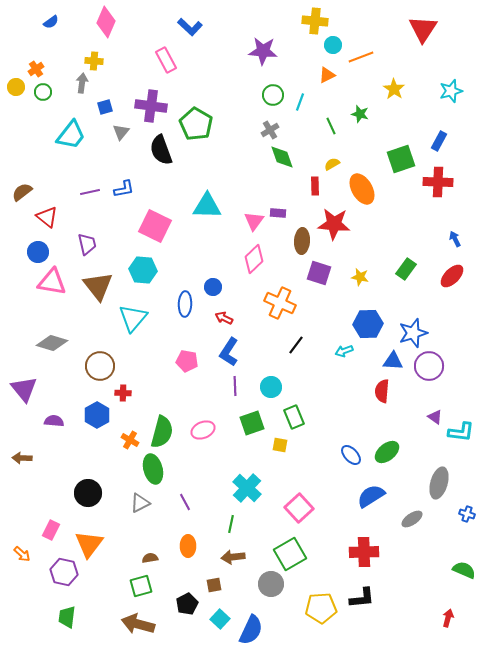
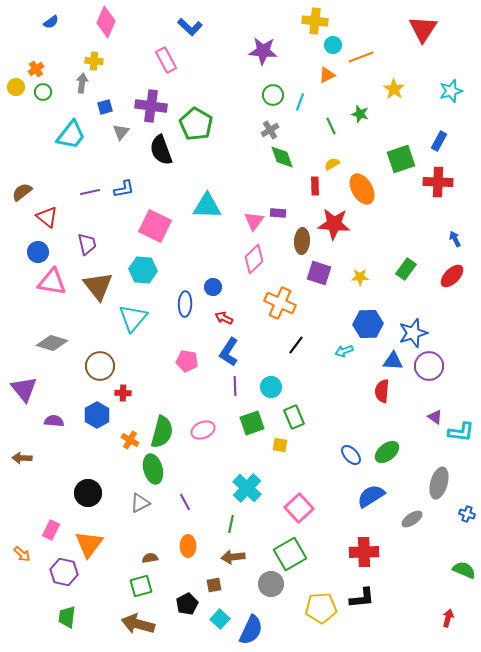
yellow star at (360, 277): rotated 12 degrees counterclockwise
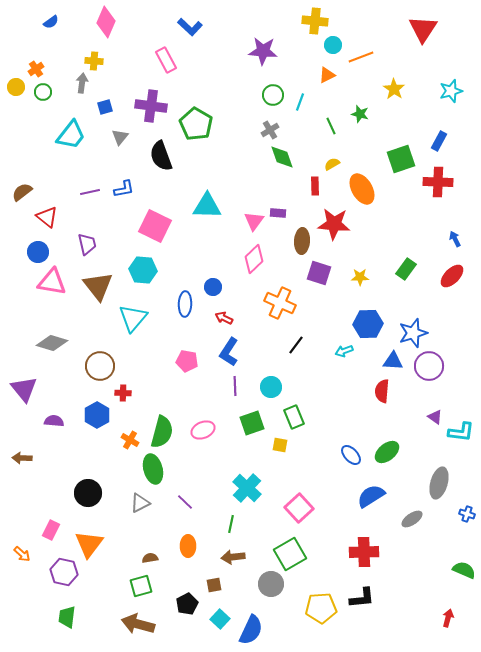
gray triangle at (121, 132): moved 1 px left, 5 px down
black semicircle at (161, 150): moved 6 px down
purple line at (185, 502): rotated 18 degrees counterclockwise
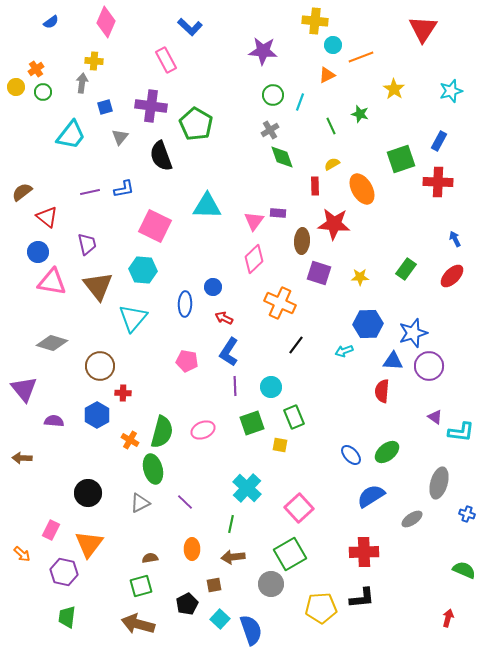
orange ellipse at (188, 546): moved 4 px right, 3 px down
blue semicircle at (251, 630): rotated 44 degrees counterclockwise
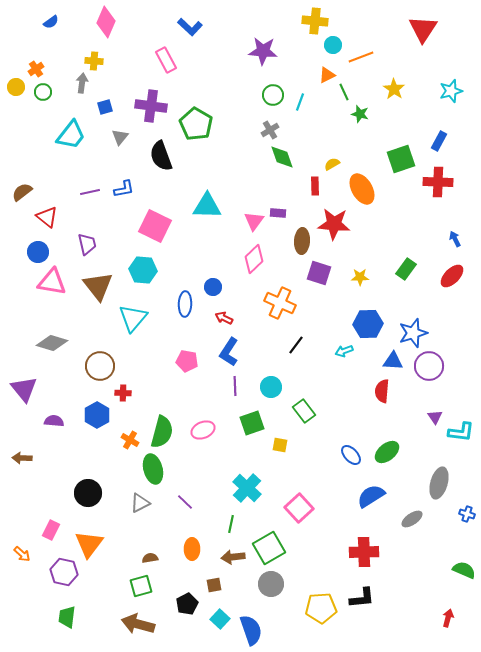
green line at (331, 126): moved 13 px right, 34 px up
green rectangle at (294, 417): moved 10 px right, 6 px up; rotated 15 degrees counterclockwise
purple triangle at (435, 417): rotated 21 degrees clockwise
green square at (290, 554): moved 21 px left, 6 px up
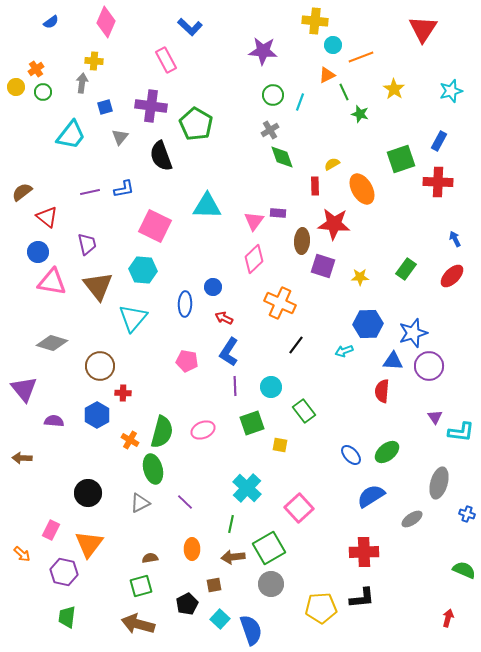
purple square at (319, 273): moved 4 px right, 7 px up
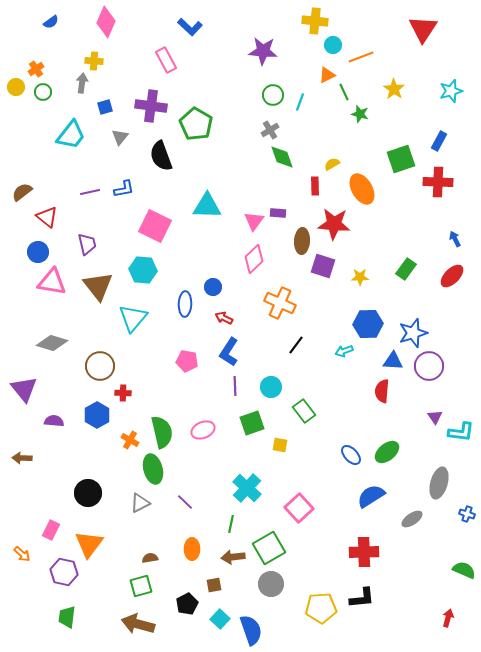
green semicircle at (162, 432): rotated 28 degrees counterclockwise
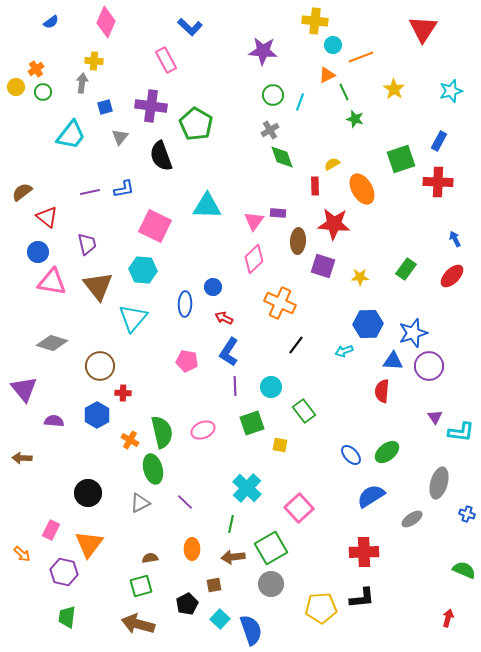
green star at (360, 114): moved 5 px left, 5 px down
brown ellipse at (302, 241): moved 4 px left
green square at (269, 548): moved 2 px right
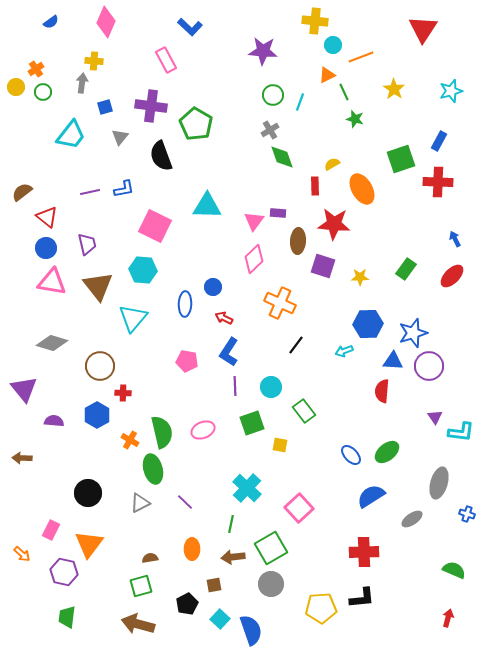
blue circle at (38, 252): moved 8 px right, 4 px up
green semicircle at (464, 570): moved 10 px left
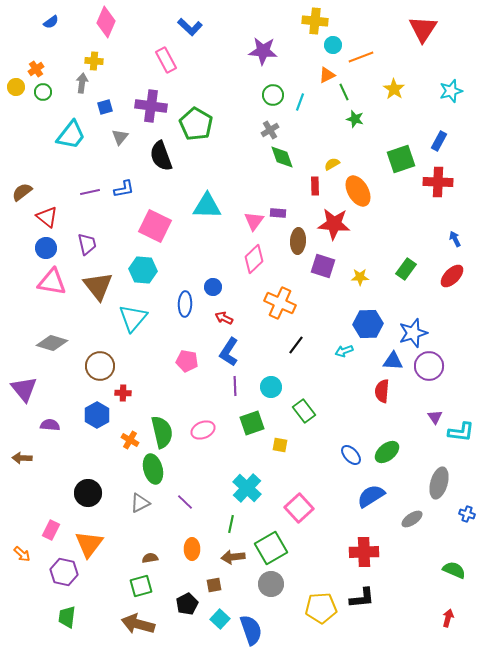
orange ellipse at (362, 189): moved 4 px left, 2 px down
purple semicircle at (54, 421): moved 4 px left, 4 px down
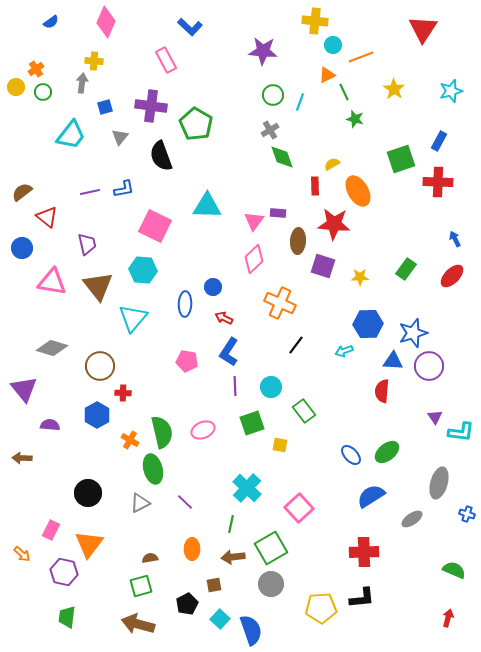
blue circle at (46, 248): moved 24 px left
gray diamond at (52, 343): moved 5 px down
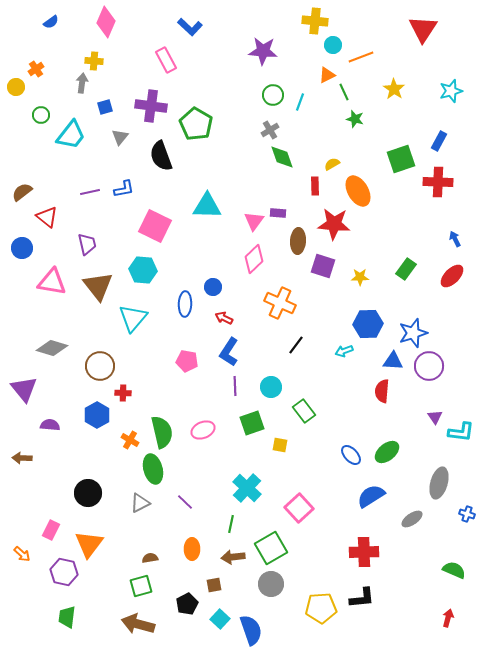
green circle at (43, 92): moved 2 px left, 23 px down
